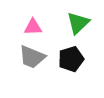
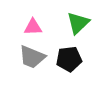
black pentagon: moved 2 px left; rotated 10 degrees clockwise
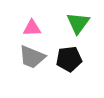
green triangle: rotated 10 degrees counterclockwise
pink triangle: moved 1 px left, 1 px down
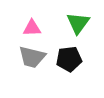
gray trapezoid: rotated 8 degrees counterclockwise
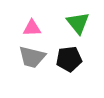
green triangle: rotated 15 degrees counterclockwise
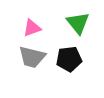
pink triangle: rotated 18 degrees counterclockwise
